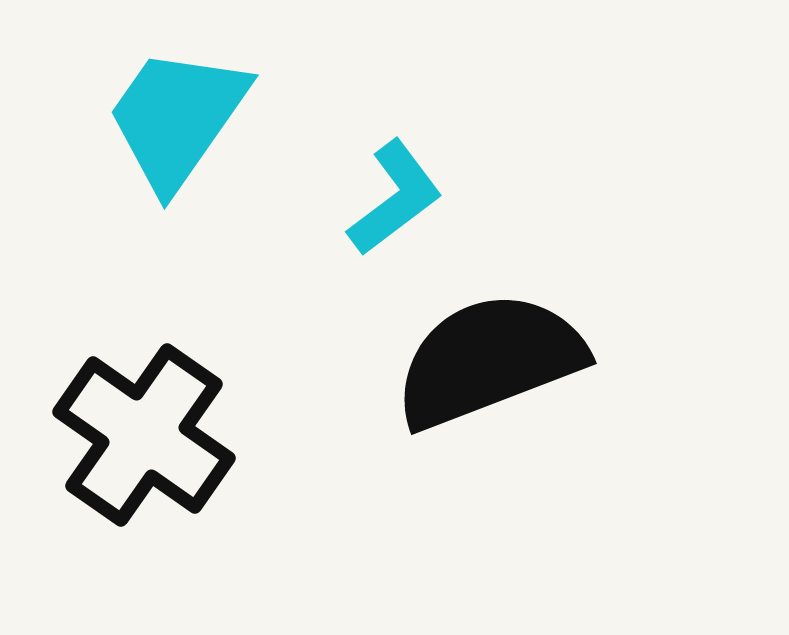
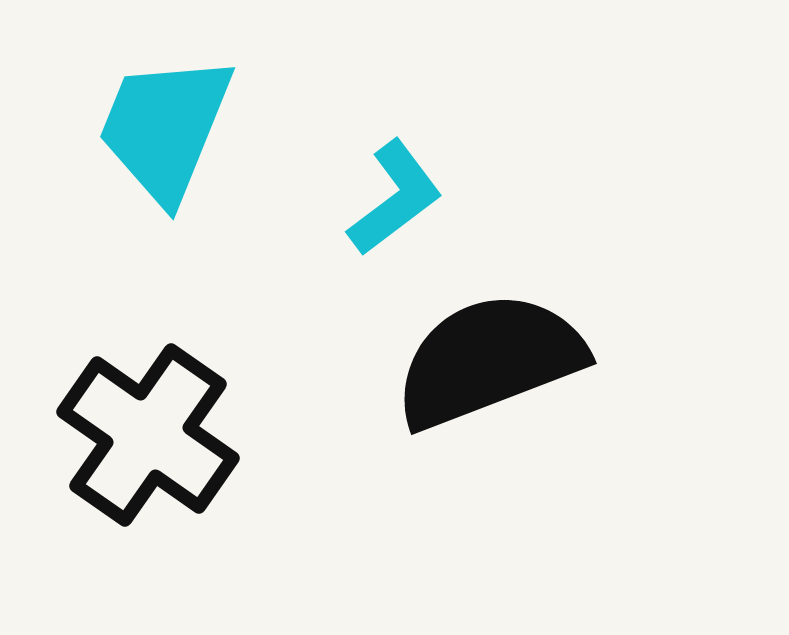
cyan trapezoid: moved 12 px left, 10 px down; rotated 13 degrees counterclockwise
black cross: moved 4 px right
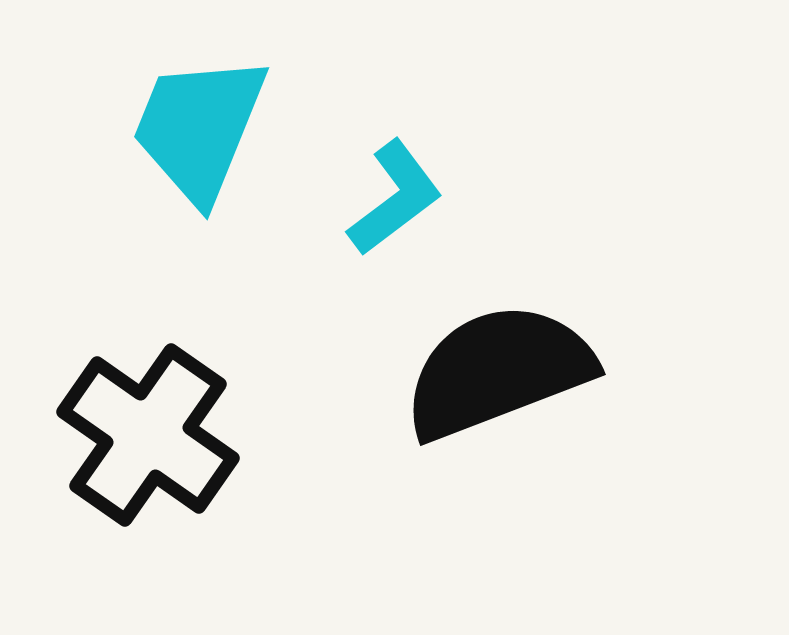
cyan trapezoid: moved 34 px right
black semicircle: moved 9 px right, 11 px down
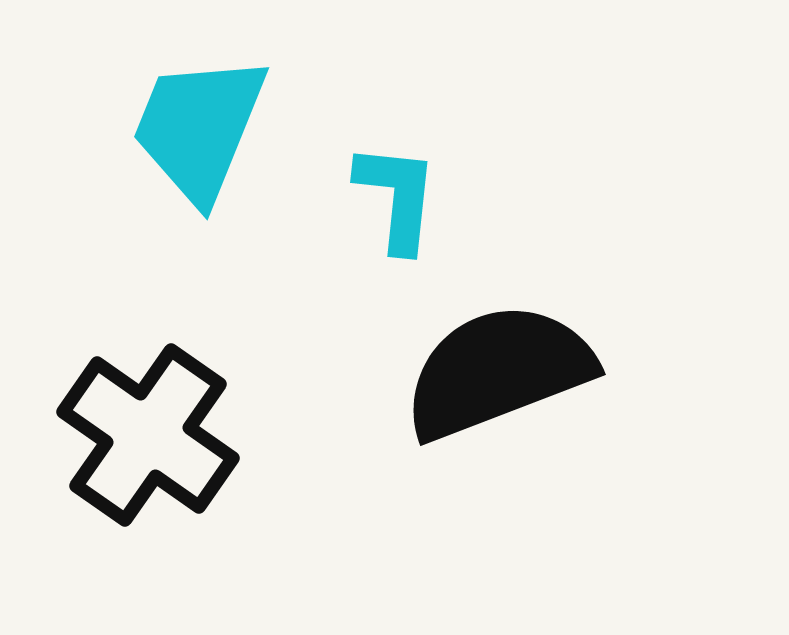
cyan L-shape: moved 2 px right, 1 px up; rotated 47 degrees counterclockwise
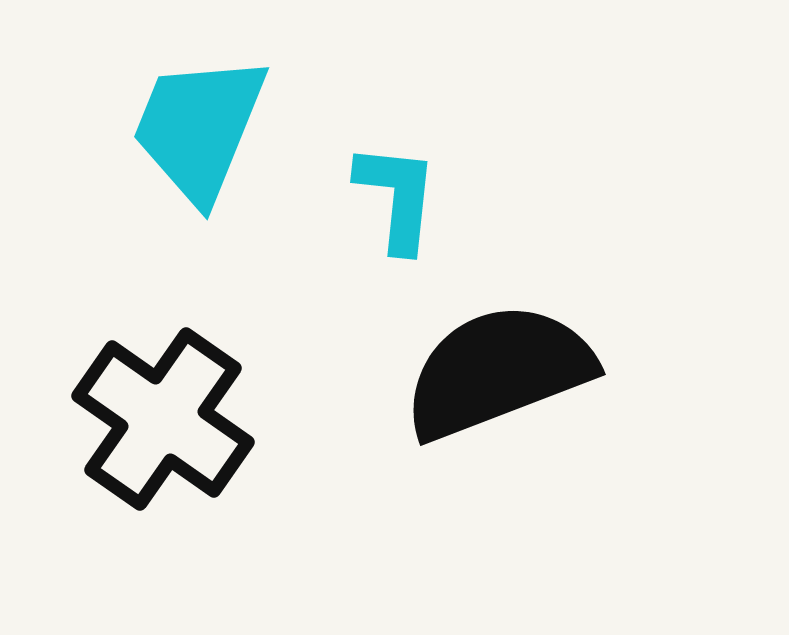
black cross: moved 15 px right, 16 px up
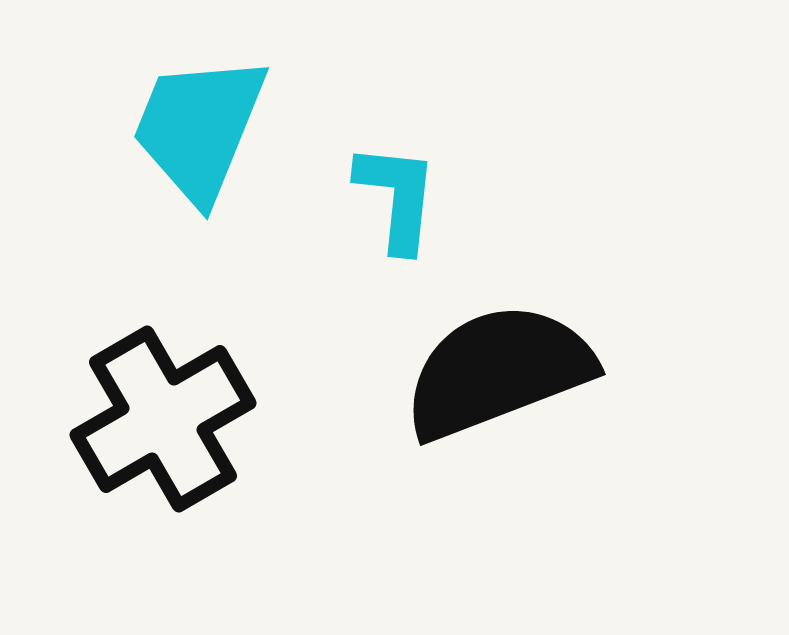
black cross: rotated 25 degrees clockwise
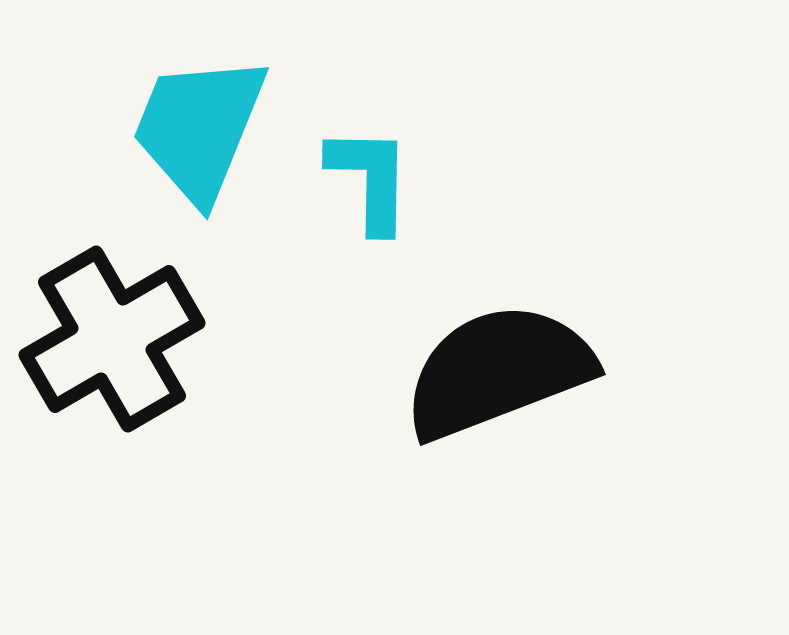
cyan L-shape: moved 27 px left, 18 px up; rotated 5 degrees counterclockwise
black cross: moved 51 px left, 80 px up
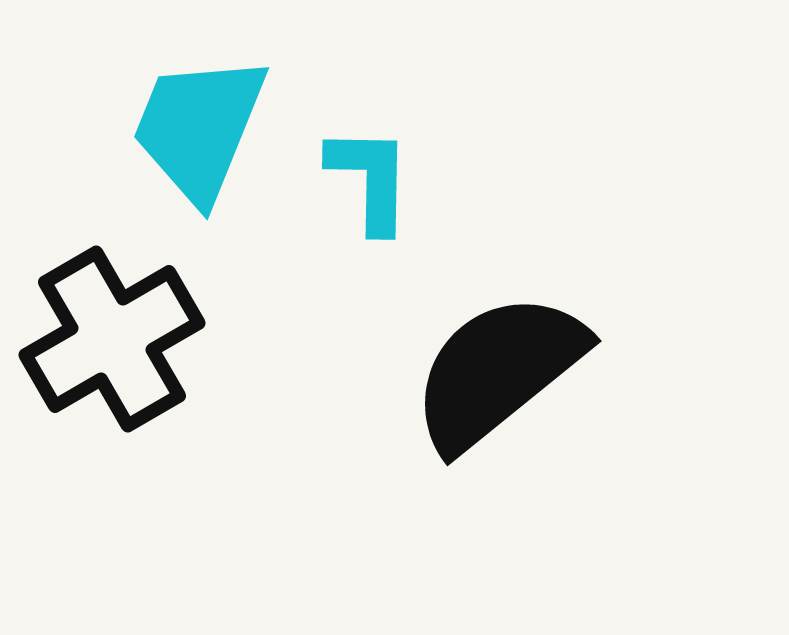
black semicircle: rotated 18 degrees counterclockwise
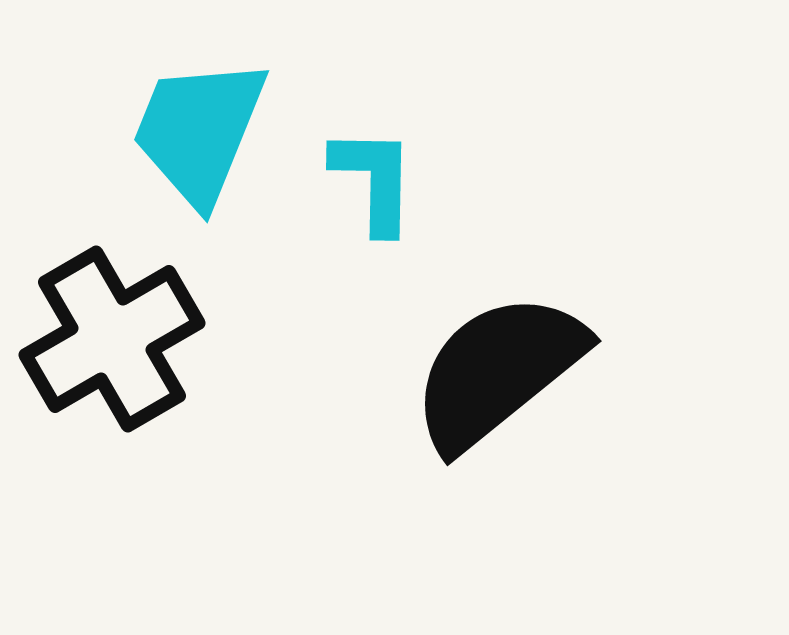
cyan trapezoid: moved 3 px down
cyan L-shape: moved 4 px right, 1 px down
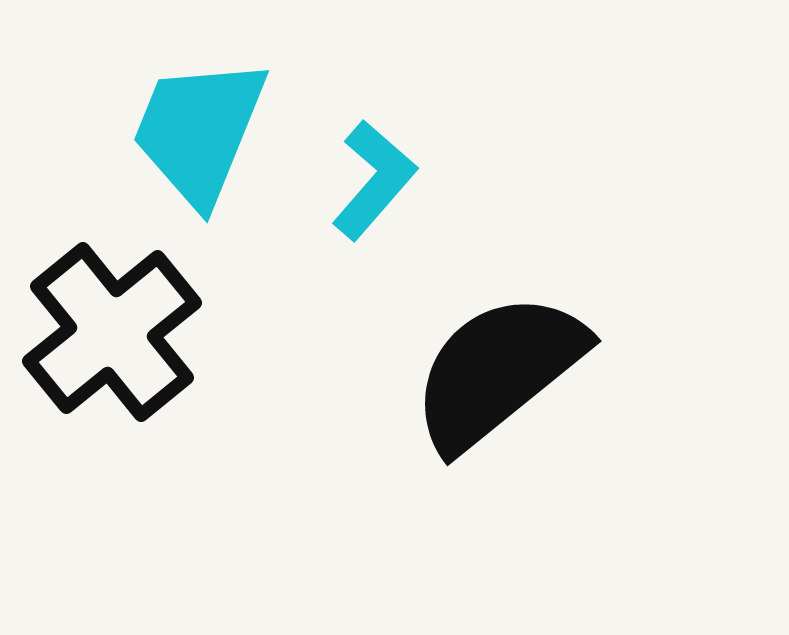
cyan L-shape: rotated 40 degrees clockwise
black cross: moved 7 px up; rotated 9 degrees counterclockwise
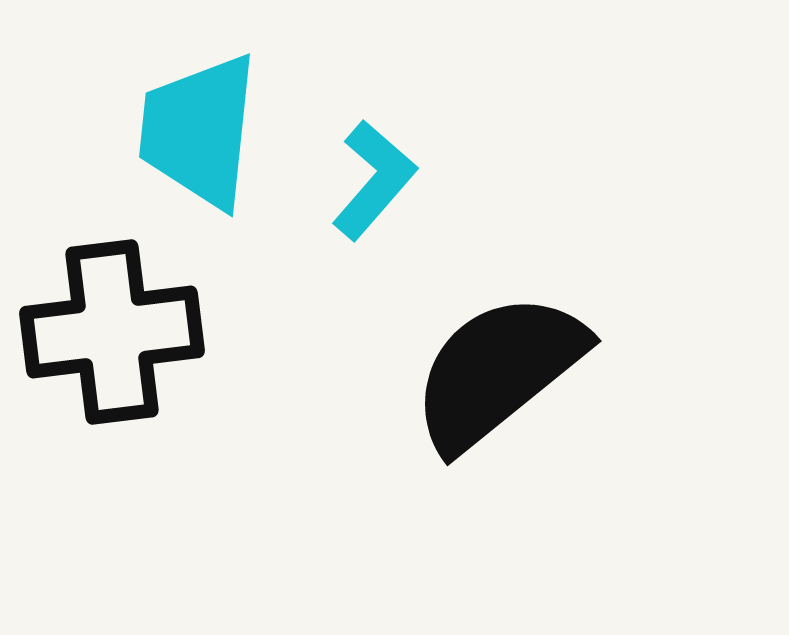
cyan trapezoid: rotated 16 degrees counterclockwise
black cross: rotated 32 degrees clockwise
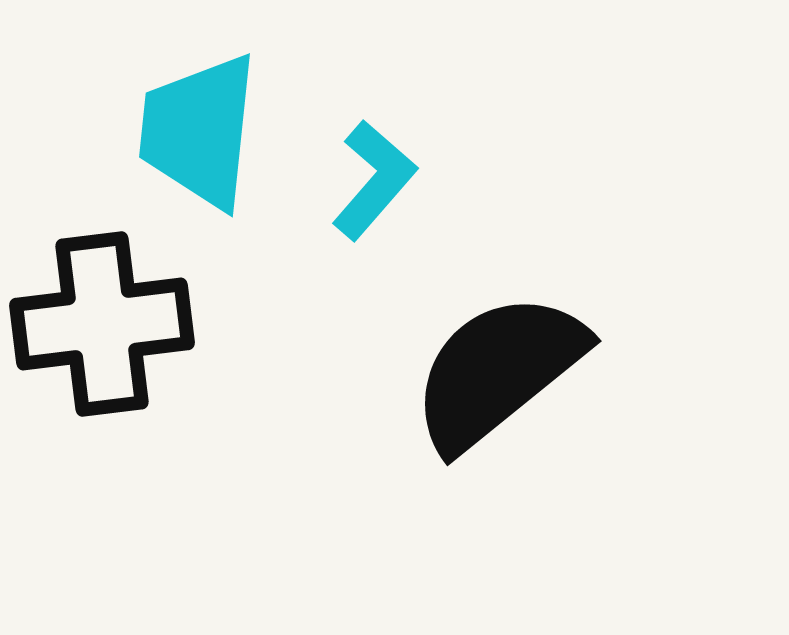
black cross: moved 10 px left, 8 px up
